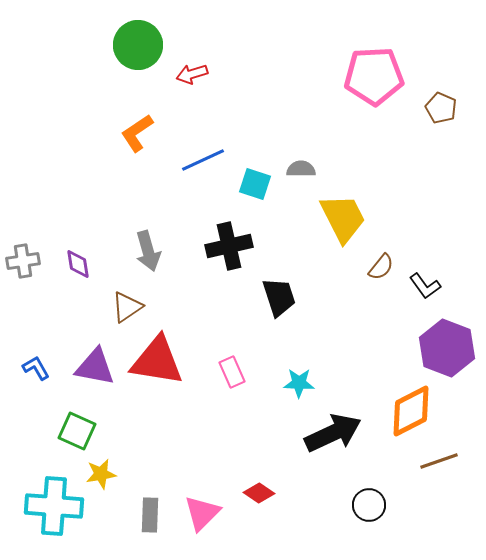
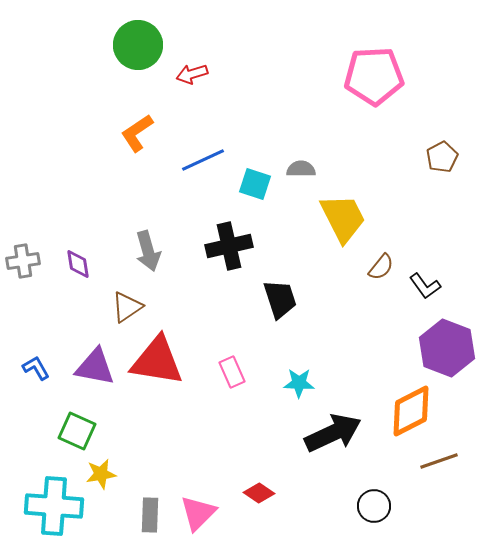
brown pentagon: moved 1 px right, 49 px down; rotated 20 degrees clockwise
black trapezoid: moved 1 px right, 2 px down
black circle: moved 5 px right, 1 px down
pink triangle: moved 4 px left
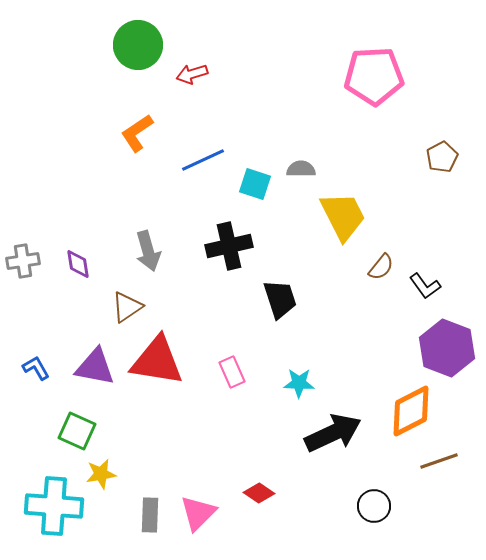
yellow trapezoid: moved 2 px up
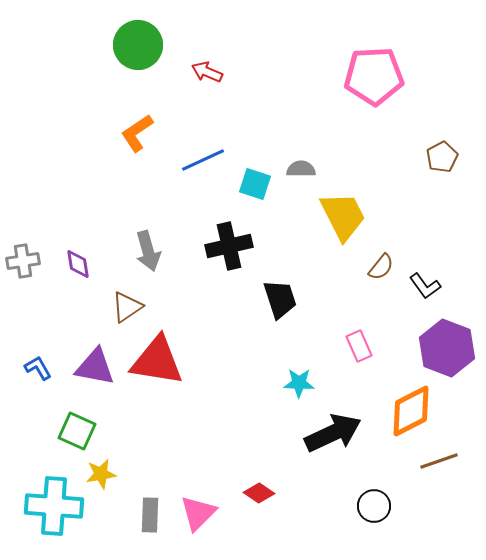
red arrow: moved 15 px right, 2 px up; rotated 40 degrees clockwise
blue L-shape: moved 2 px right
pink rectangle: moved 127 px right, 26 px up
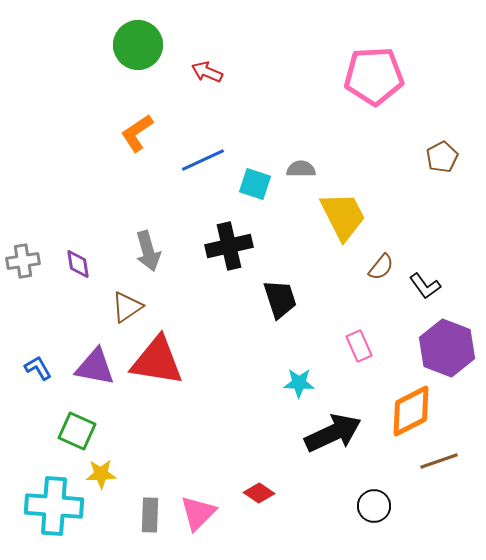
yellow star: rotated 8 degrees clockwise
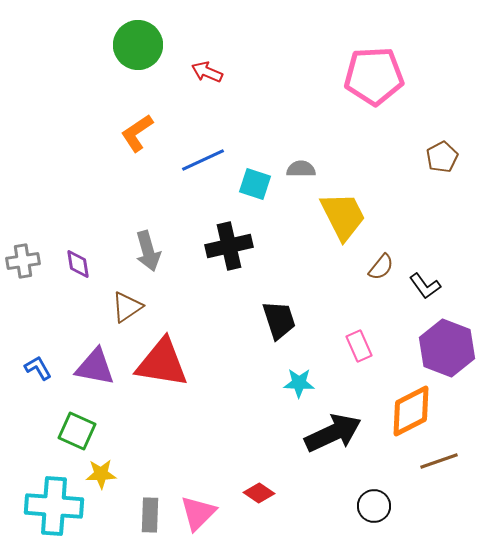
black trapezoid: moved 1 px left, 21 px down
red triangle: moved 5 px right, 2 px down
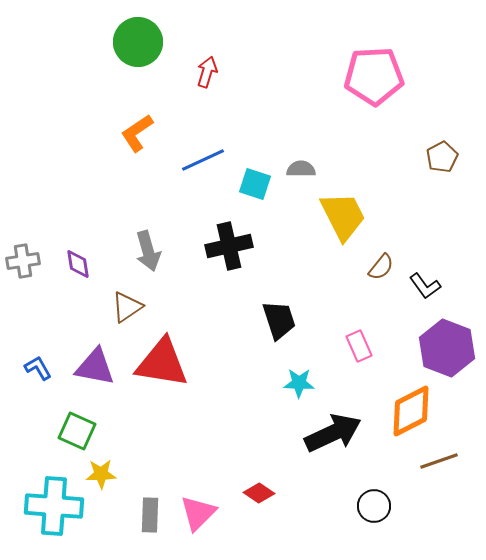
green circle: moved 3 px up
red arrow: rotated 84 degrees clockwise
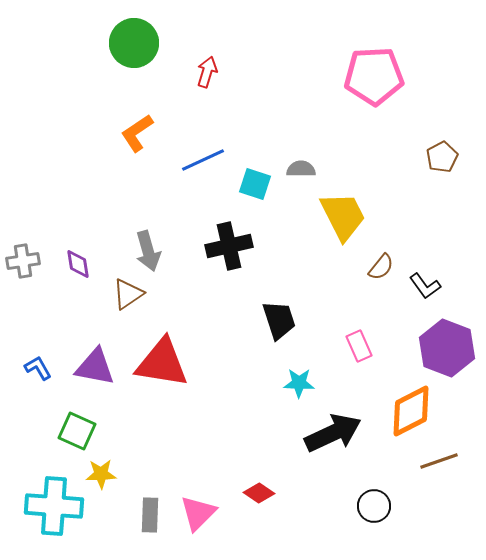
green circle: moved 4 px left, 1 px down
brown triangle: moved 1 px right, 13 px up
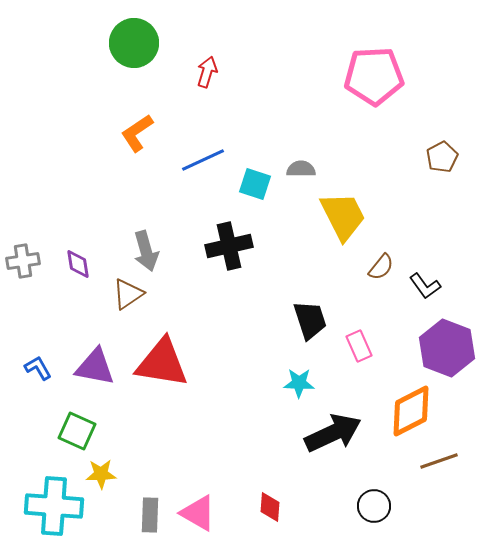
gray arrow: moved 2 px left
black trapezoid: moved 31 px right
red diamond: moved 11 px right, 14 px down; rotated 60 degrees clockwise
pink triangle: rotated 45 degrees counterclockwise
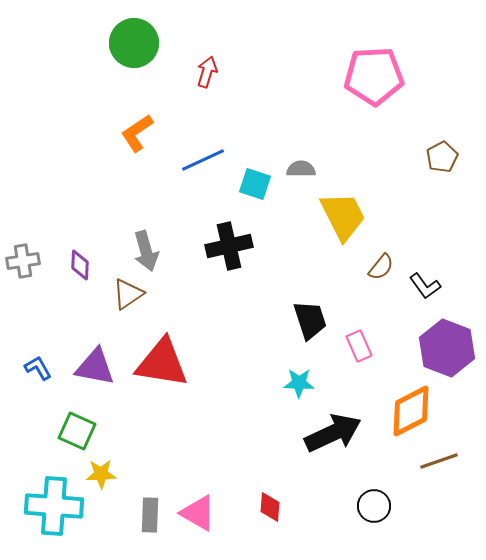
purple diamond: moved 2 px right, 1 px down; rotated 12 degrees clockwise
